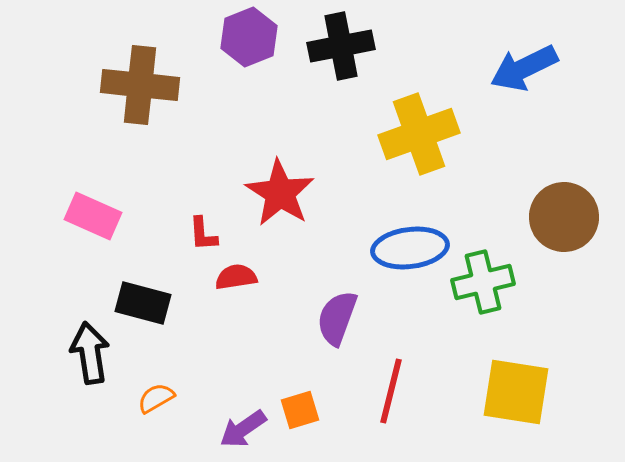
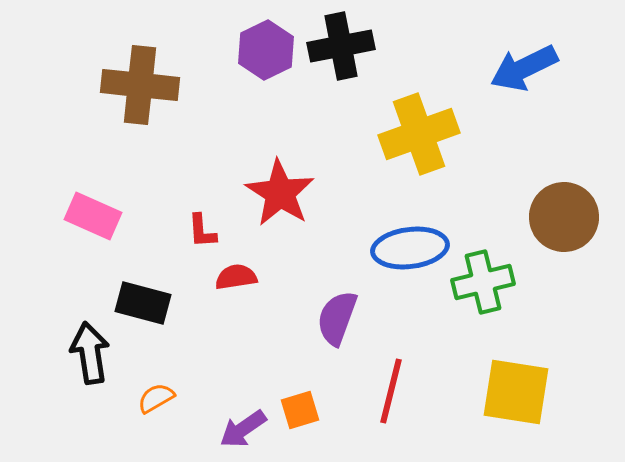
purple hexagon: moved 17 px right, 13 px down; rotated 4 degrees counterclockwise
red L-shape: moved 1 px left, 3 px up
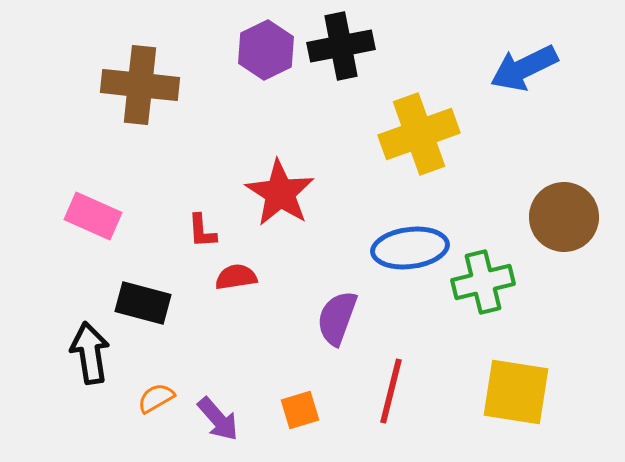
purple arrow: moved 25 px left, 10 px up; rotated 96 degrees counterclockwise
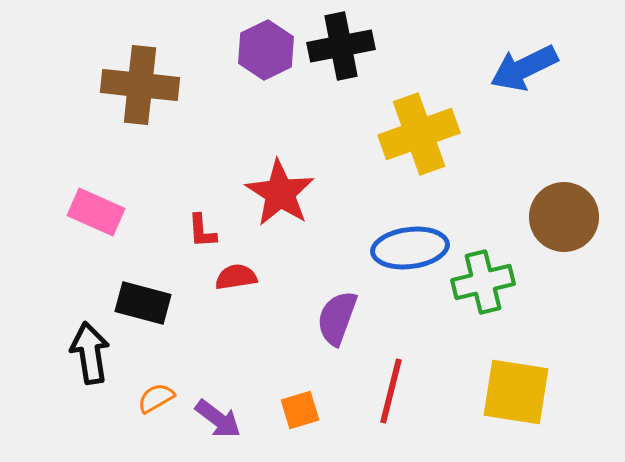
pink rectangle: moved 3 px right, 4 px up
purple arrow: rotated 12 degrees counterclockwise
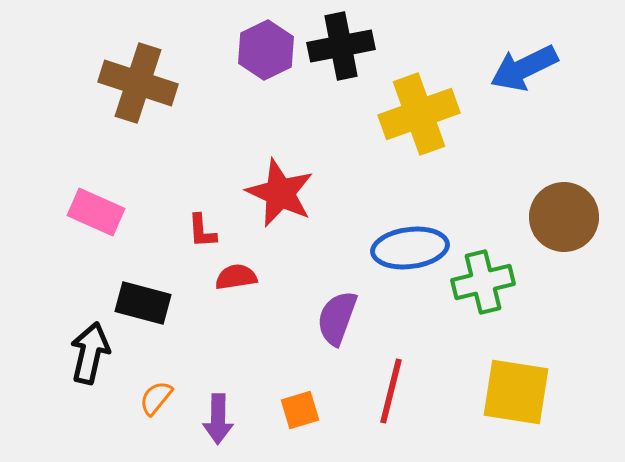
brown cross: moved 2 px left, 2 px up; rotated 12 degrees clockwise
yellow cross: moved 20 px up
red star: rotated 8 degrees counterclockwise
black arrow: rotated 22 degrees clockwise
orange semicircle: rotated 21 degrees counterclockwise
purple arrow: rotated 54 degrees clockwise
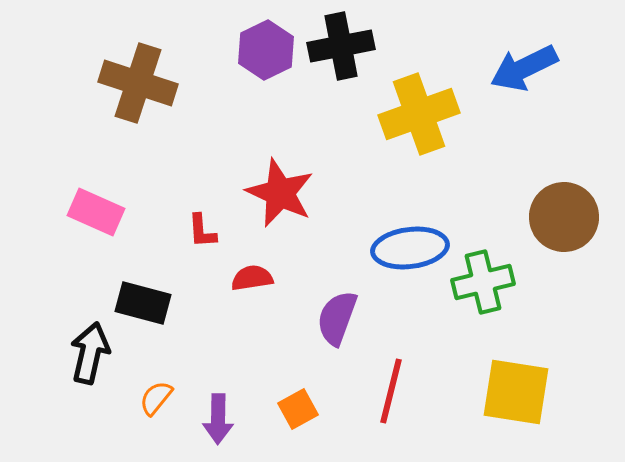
red semicircle: moved 16 px right, 1 px down
orange square: moved 2 px left, 1 px up; rotated 12 degrees counterclockwise
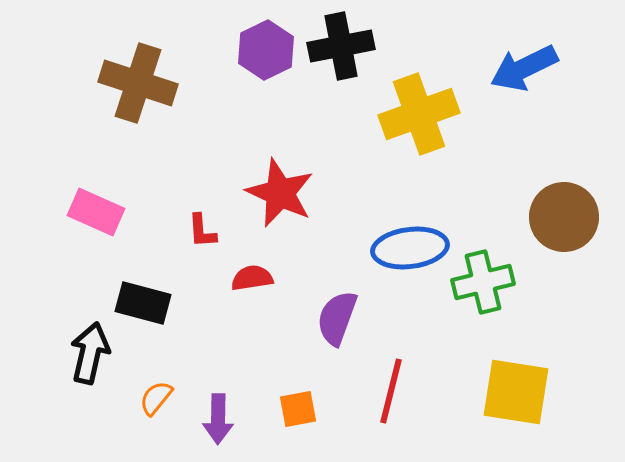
orange square: rotated 18 degrees clockwise
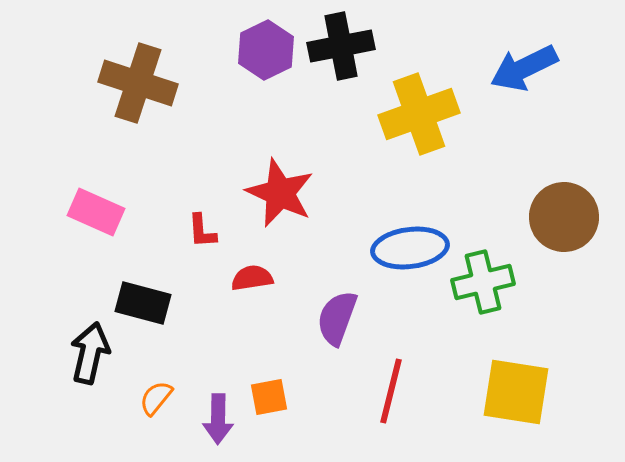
orange square: moved 29 px left, 12 px up
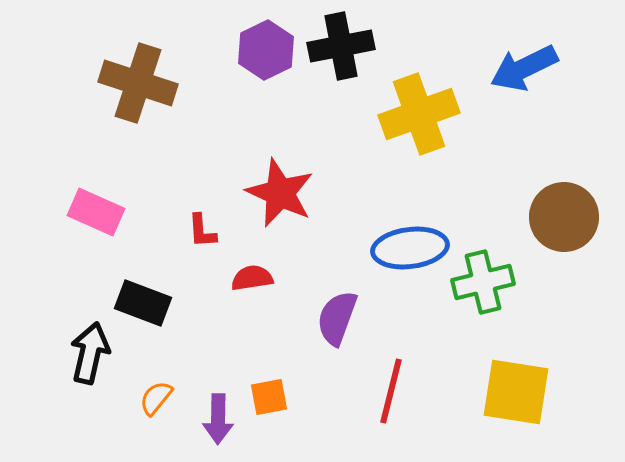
black rectangle: rotated 6 degrees clockwise
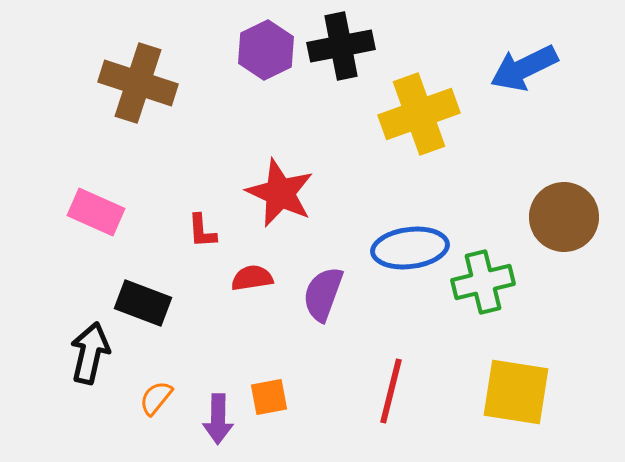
purple semicircle: moved 14 px left, 24 px up
